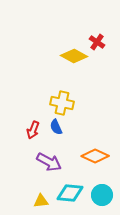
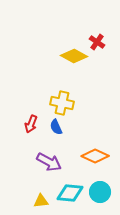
red arrow: moved 2 px left, 6 px up
cyan circle: moved 2 px left, 3 px up
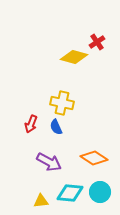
red cross: rotated 21 degrees clockwise
yellow diamond: moved 1 px down; rotated 12 degrees counterclockwise
orange diamond: moved 1 px left, 2 px down; rotated 8 degrees clockwise
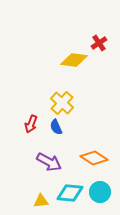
red cross: moved 2 px right, 1 px down
yellow diamond: moved 3 px down; rotated 8 degrees counterclockwise
yellow cross: rotated 30 degrees clockwise
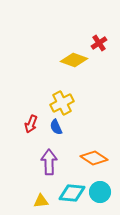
yellow diamond: rotated 12 degrees clockwise
yellow cross: rotated 20 degrees clockwise
purple arrow: rotated 120 degrees counterclockwise
cyan diamond: moved 2 px right
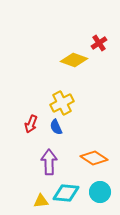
cyan diamond: moved 6 px left
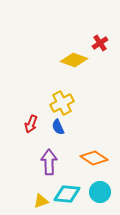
red cross: moved 1 px right
blue semicircle: moved 2 px right
cyan diamond: moved 1 px right, 1 px down
yellow triangle: rotated 14 degrees counterclockwise
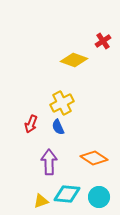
red cross: moved 3 px right, 2 px up
cyan circle: moved 1 px left, 5 px down
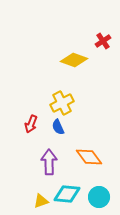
orange diamond: moved 5 px left, 1 px up; rotated 20 degrees clockwise
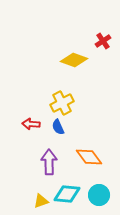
red arrow: rotated 72 degrees clockwise
cyan circle: moved 2 px up
